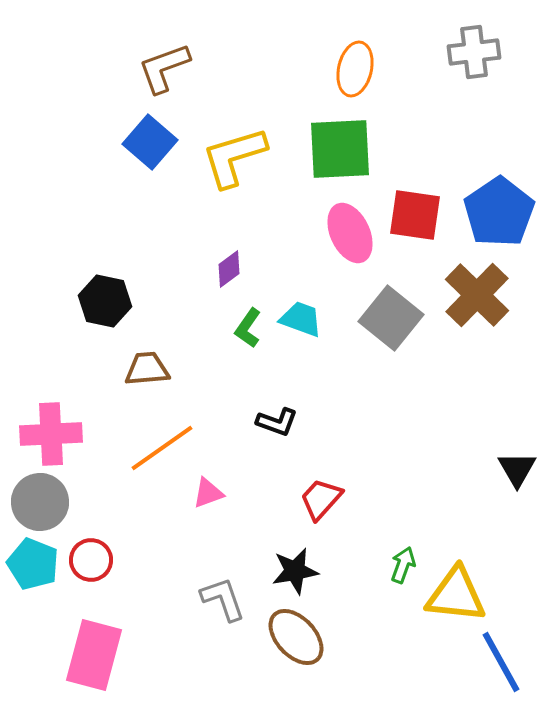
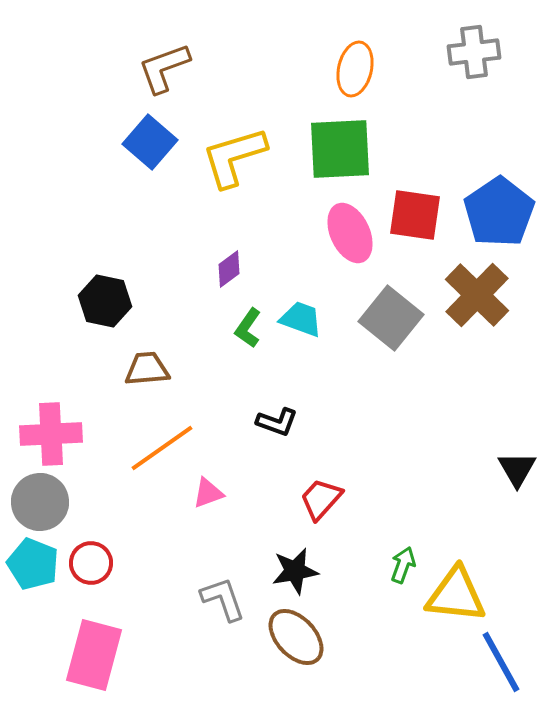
red circle: moved 3 px down
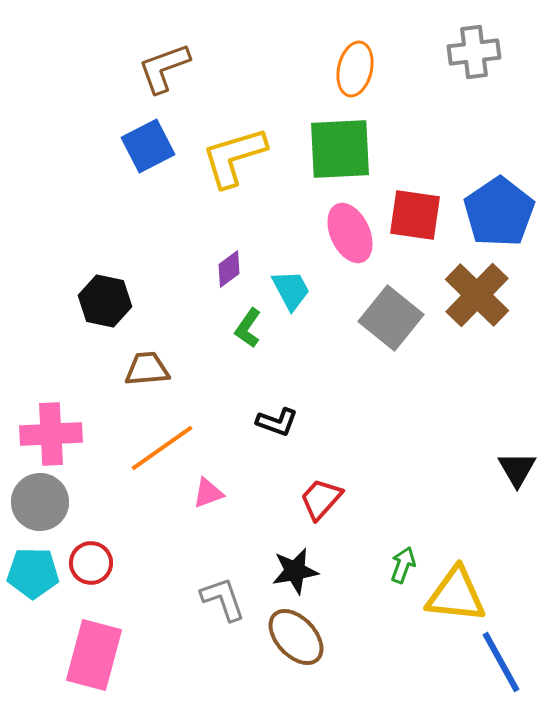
blue square: moved 2 px left, 4 px down; rotated 22 degrees clockwise
cyan trapezoid: moved 10 px left, 29 px up; rotated 42 degrees clockwise
cyan pentagon: moved 9 px down; rotated 21 degrees counterclockwise
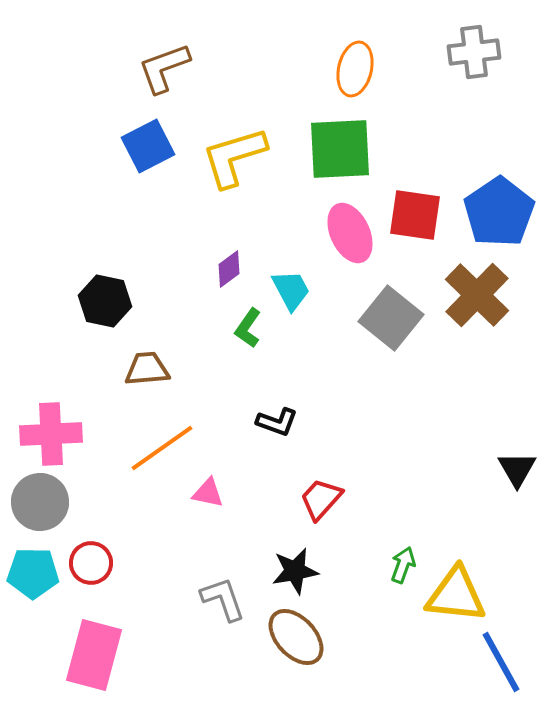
pink triangle: rotated 32 degrees clockwise
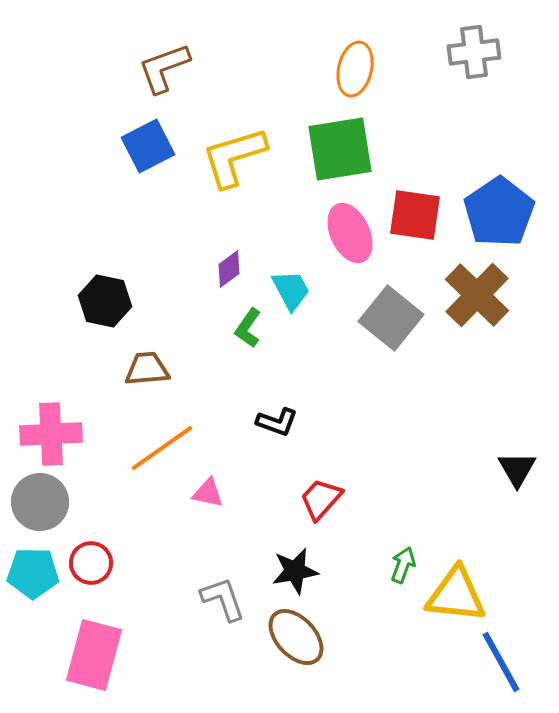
green square: rotated 6 degrees counterclockwise
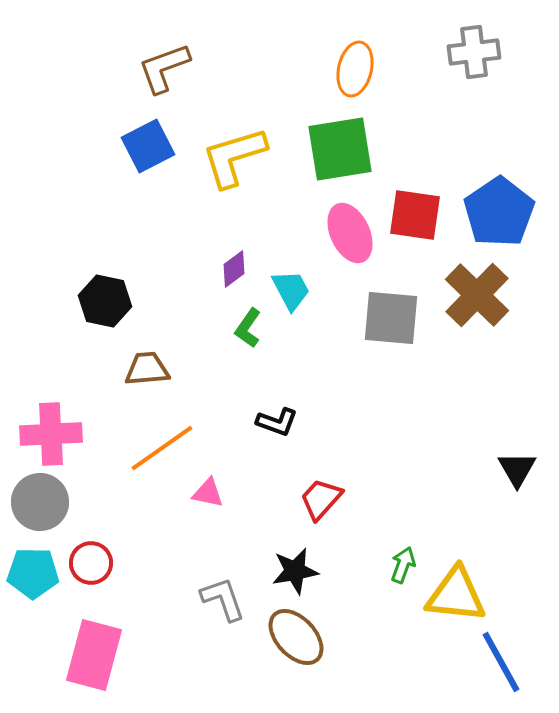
purple diamond: moved 5 px right
gray square: rotated 34 degrees counterclockwise
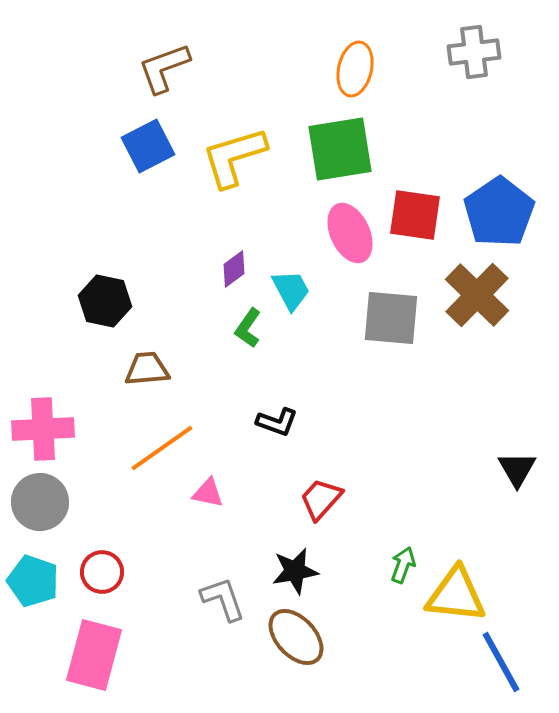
pink cross: moved 8 px left, 5 px up
red circle: moved 11 px right, 9 px down
cyan pentagon: moved 8 px down; rotated 18 degrees clockwise
